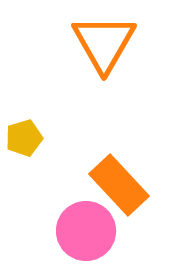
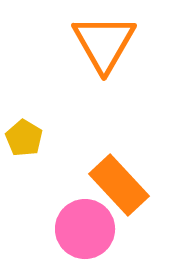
yellow pentagon: rotated 24 degrees counterclockwise
pink circle: moved 1 px left, 2 px up
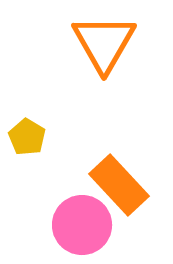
yellow pentagon: moved 3 px right, 1 px up
pink circle: moved 3 px left, 4 px up
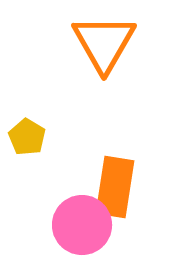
orange rectangle: moved 4 px left, 2 px down; rotated 52 degrees clockwise
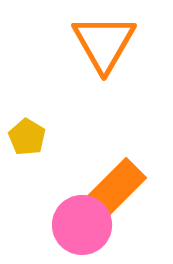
orange rectangle: moved 1 px right, 1 px down; rotated 36 degrees clockwise
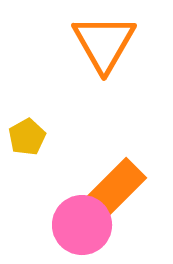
yellow pentagon: rotated 12 degrees clockwise
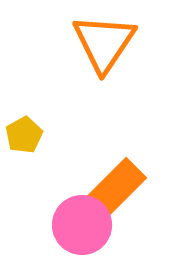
orange triangle: rotated 4 degrees clockwise
yellow pentagon: moved 3 px left, 2 px up
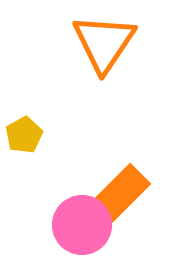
orange rectangle: moved 4 px right, 6 px down
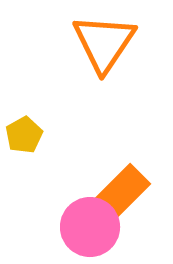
pink circle: moved 8 px right, 2 px down
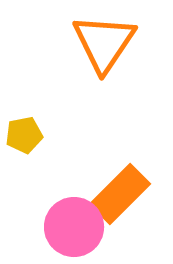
yellow pentagon: rotated 18 degrees clockwise
pink circle: moved 16 px left
